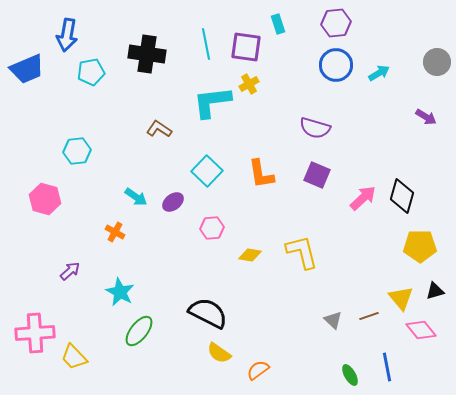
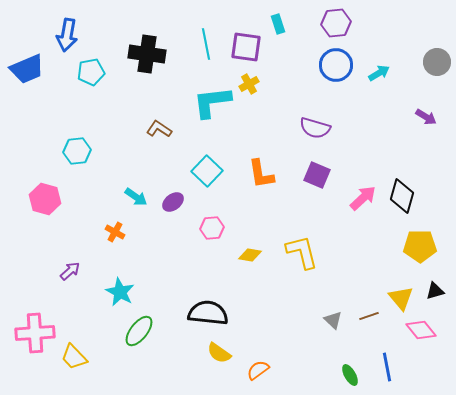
black semicircle at (208, 313): rotated 21 degrees counterclockwise
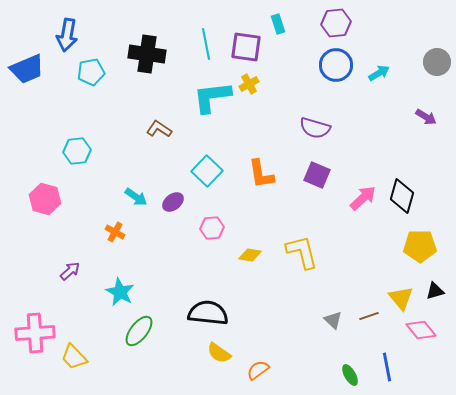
cyan L-shape at (212, 102): moved 5 px up
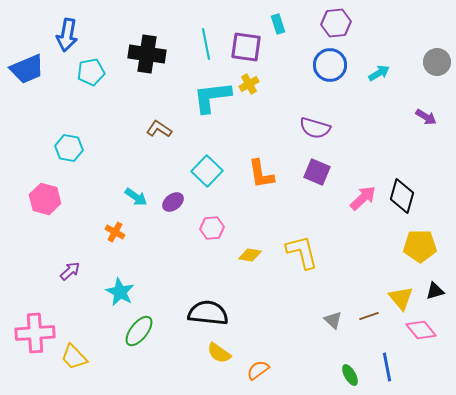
blue circle at (336, 65): moved 6 px left
cyan hexagon at (77, 151): moved 8 px left, 3 px up; rotated 16 degrees clockwise
purple square at (317, 175): moved 3 px up
